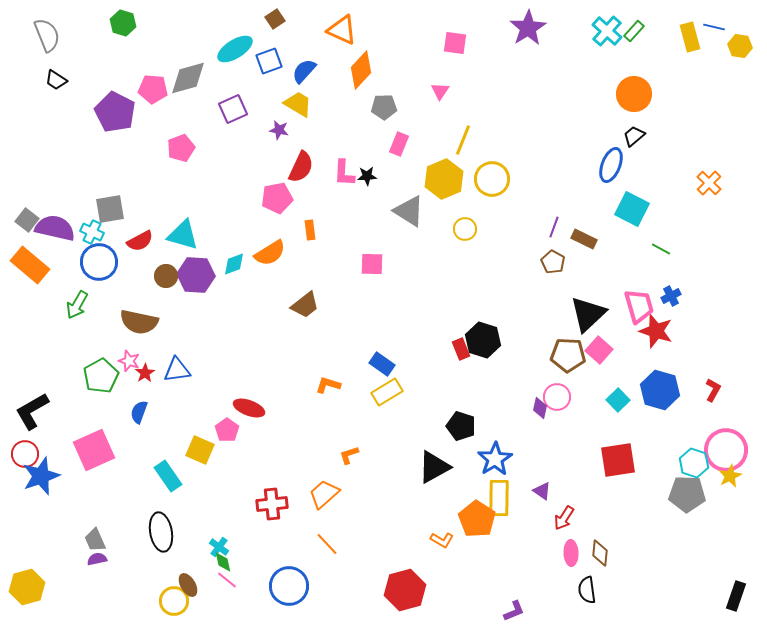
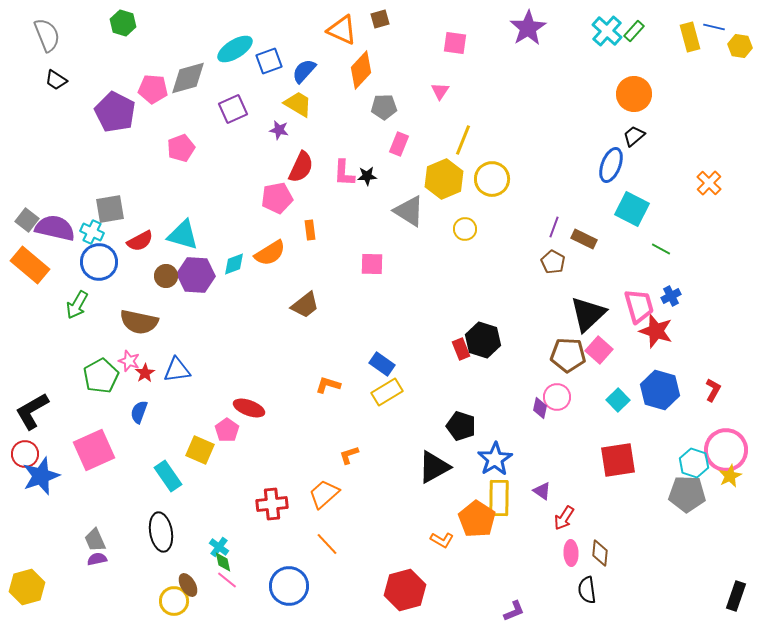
brown square at (275, 19): moved 105 px right; rotated 18 degrees clockwise
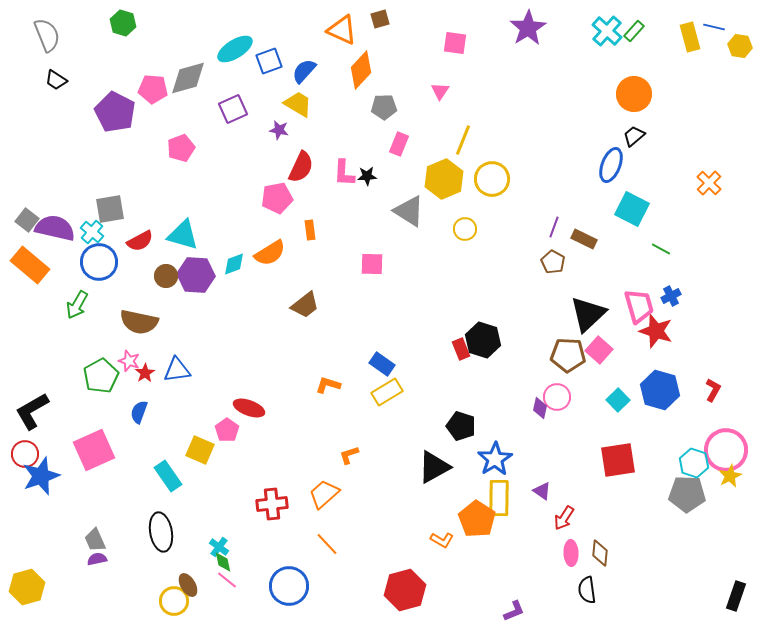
cyan cross at (92, 232): rotated 15 degrees clockwise
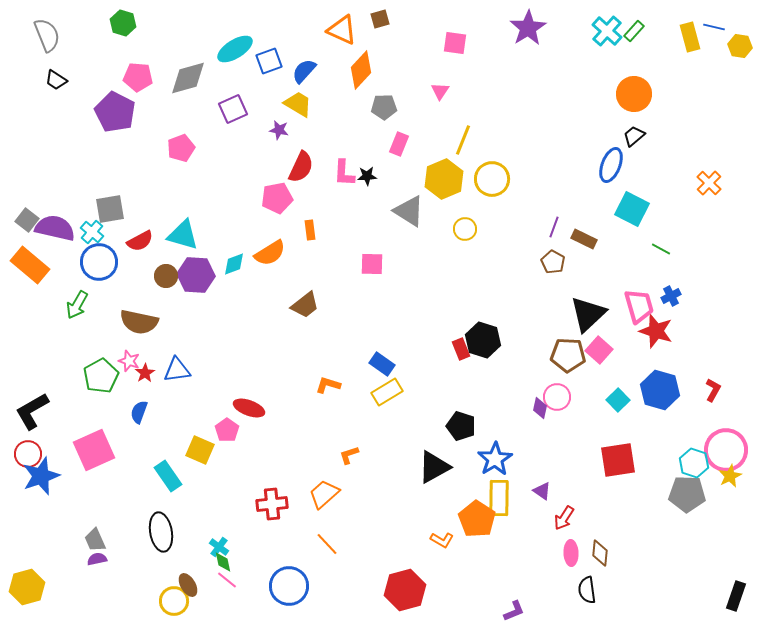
pink pentagon at (153, 89): moved 15 px left, 12 px up
red circle at (25, 454): moved 3 px right
